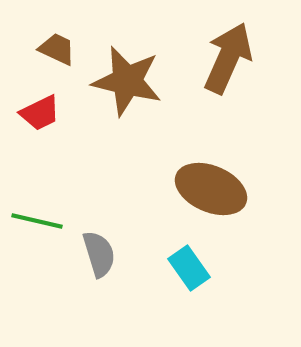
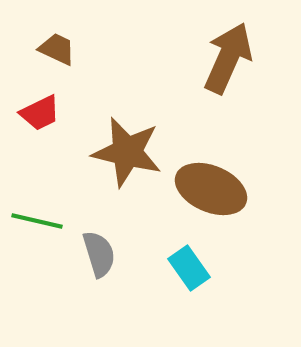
brown star: moved 71 px down
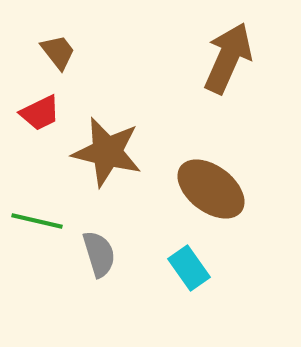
brown trapezoid: moved 1 px right, 3 px down; rotated 27 degrees clockwise
brown star: moved 20 px left
brown ellipse: rotated 14 degrees clockwise
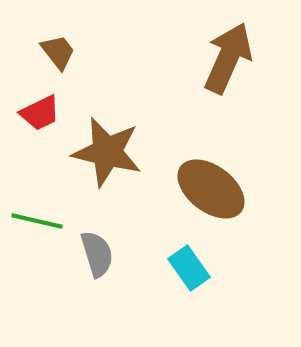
gray semicircle: moved 2 px left
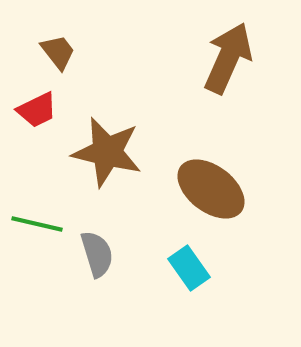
red trapezoid: moved 3 px left, 3 px up
green line: moved 3 px down
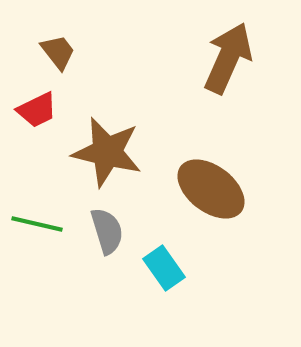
gray semicircle: moved 10 px right, 23 px up
cyan rectangle: moved 25 px left
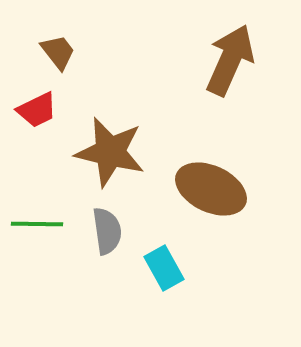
brown arrow: moved 2 px right, 2 px down
brown star: moved 3 px right
brown ellipse: rotated 12 degrees counterclockwise
green line: rotated 12 degrees counterclockwise
gray semicircle: rotated 9 degrees clockwise
cyan rectangle: rotated 6 degrees clockwise
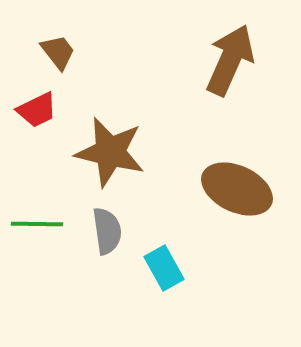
brown ellipse: moved 26 px right
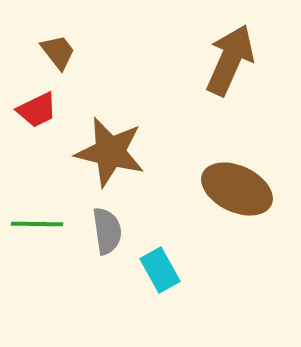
cyan rectangle: moved 4 px left, 2 px down
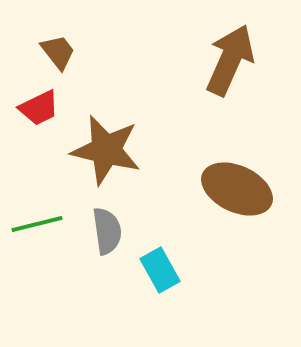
red trapezoid: moved 2 px right, 2 px up
brown star: moved 4 px left, 2 px up
green line: rotated 15 degrees counterclockwise
